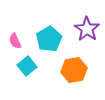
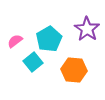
pink semicircle: rotated 77 degrees clockwise
cyan square: moved 6 px right, 4 px up
orange hexagon: rotated 15 degrees clockwise
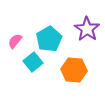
pink semicircle: rotated 14 degrees counterclockwise
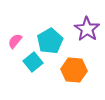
cyan pentagon: moved 1 px right, 2 px down
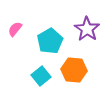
pink semicircle: moved 12 px up
cyan square: moved 8 px right, 14 px down
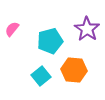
pink semicircle: moved 3 px left
cyan pentagon: rotated 15 degrees clockwise
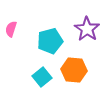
pink semicircle: moved 1 px left; rotated 21 degrees counterclockwise
cyan square: moved 1 px right, 1 px down
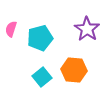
cyan pentagon: moved 10 px left, 3 px up
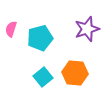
purple star: rotated 20 degrees clockwise
orange hexagon: moved 1 px right, 3 px down
cyan square: moved 1 px right
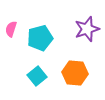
cyan square: moved 6 px left, 1 px up
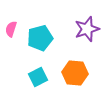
cyan square: moved 1 px right, 1 px down; rotated 12 degrees clockwise
